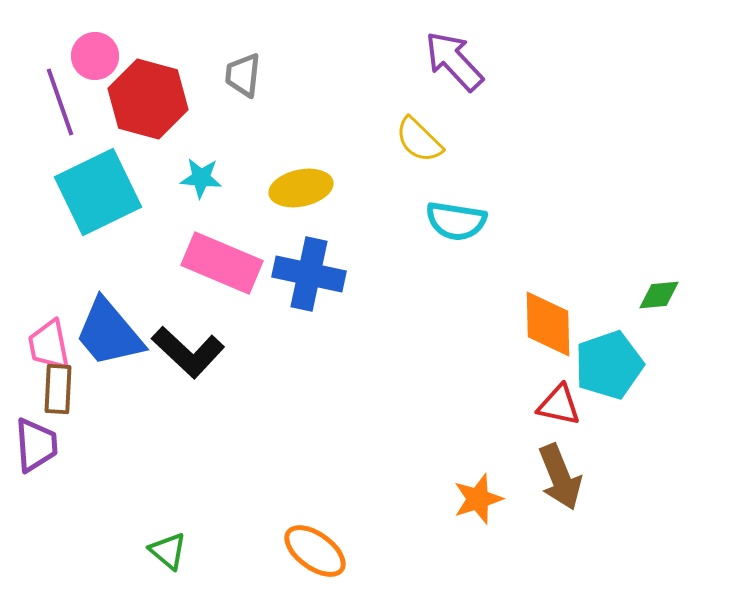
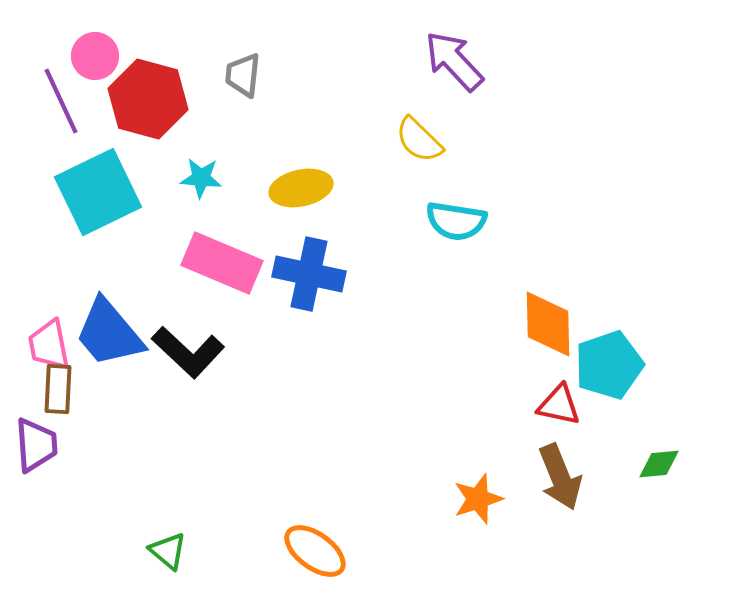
purple line: moved 1 px right, 1 px up; rotated 6 degrees counterclockwise
green diamond: moved 169 px down
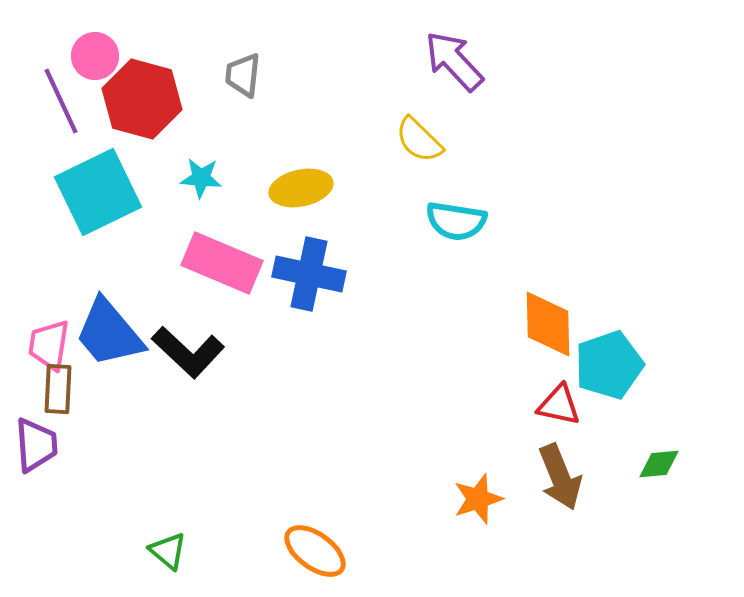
red hexagon: moved 6 px left
pink trapezoid: rotated 20 degrees clockwise
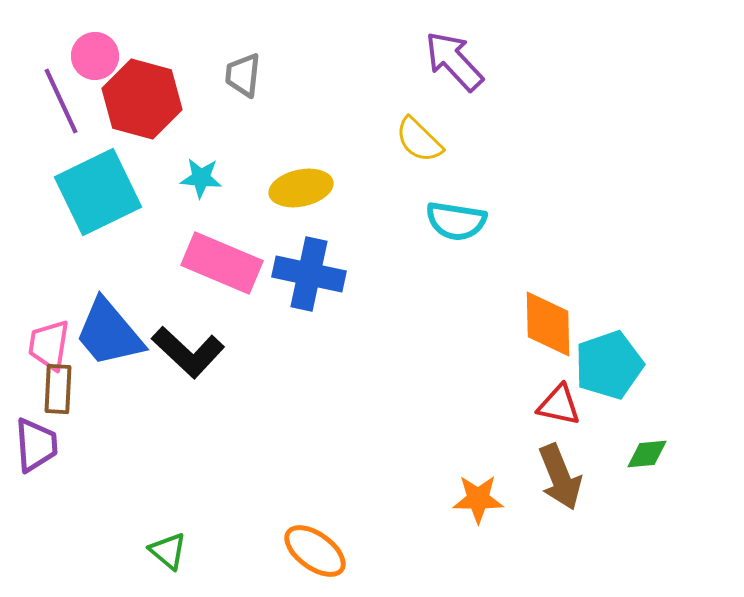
green diamond: moved 12 px left, 10 px up
orange star: rotated 18 degrees clockwise
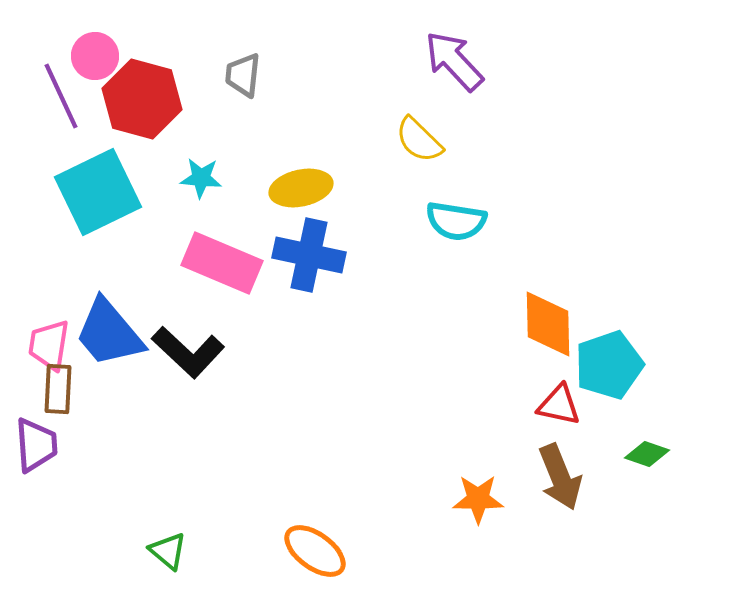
purple line: moved 5 px up
blue cross: moved 19 px up
green diamond: rotated 24 degrees clockwise
